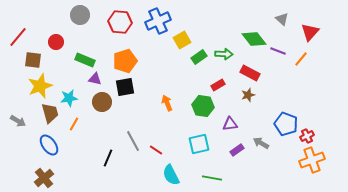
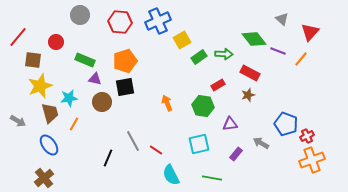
purple rectangle at (237, 150): moved 1 px left, 4 px down; rotated 16 degrees counterclockwise
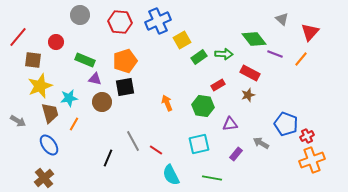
purple line at (278, 51): moved 3 px left, 3 px down
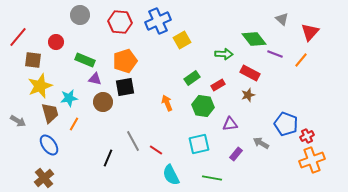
green rectangle at (199, 57): moved 7 px left, 21 px down
orange line at (301, 59): moved 1 px down
brown circle at (102, 102): moved 1 px right
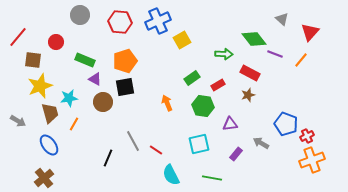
purple triangle at (95, 79): rotated 16 degrees clockwise
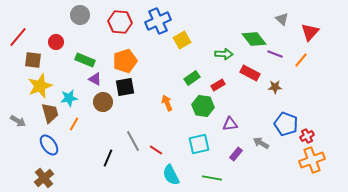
brown star at (248, 95): moved 27 px right, 8 px up; rotated 16 degrees clockwise
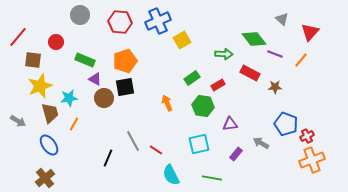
brown circle at (103, 102): moved 1 px right, 4 px up
brown cross at (44, 178): moved 1 px right
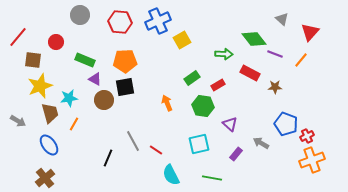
orange pentagon at (125, 61): rotated 15 degrees clockwise
brown circle at (104, 98): moved 2 px down
purple triangle at (230, 124): rotated 49 degrees clockwise
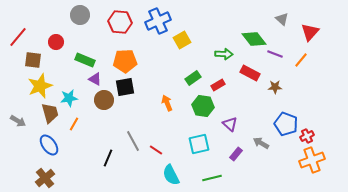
green rectangle at (192, 78): moved 1 px right
green line at (212, 178): rotated 24 degrees counterclockwise
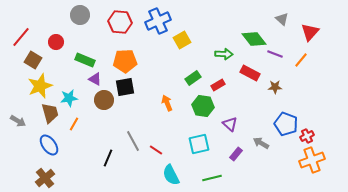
red line at (18, 37): moved 3 px right
brown square at (33, 60): rotated 24 degrees clockwise
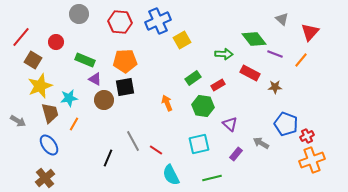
gray circle at (80, 15): moved 1 px left, 1 px up
